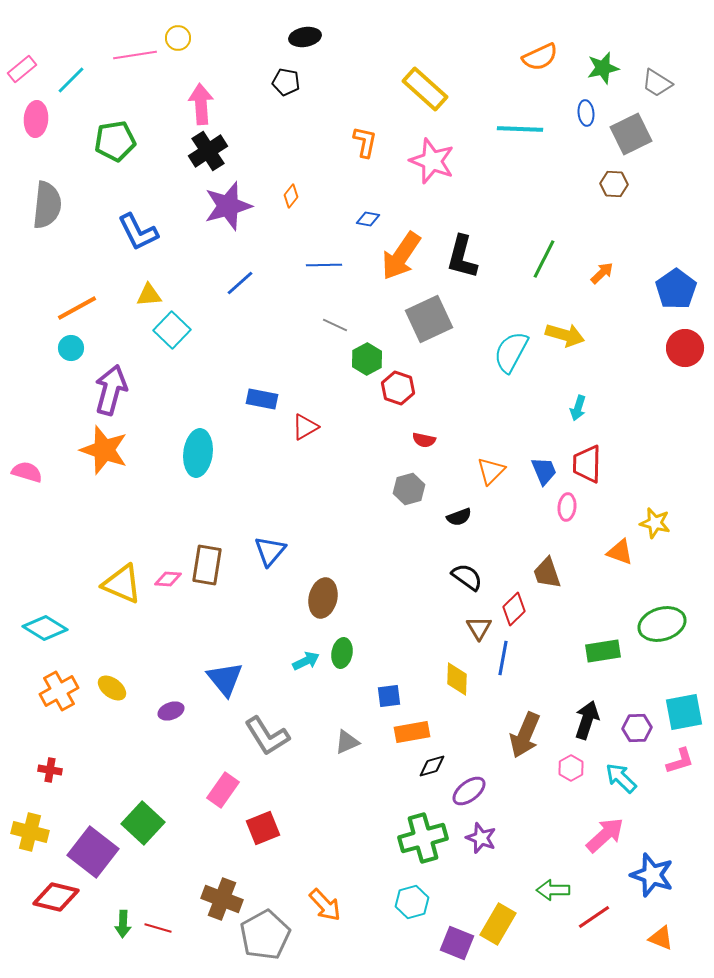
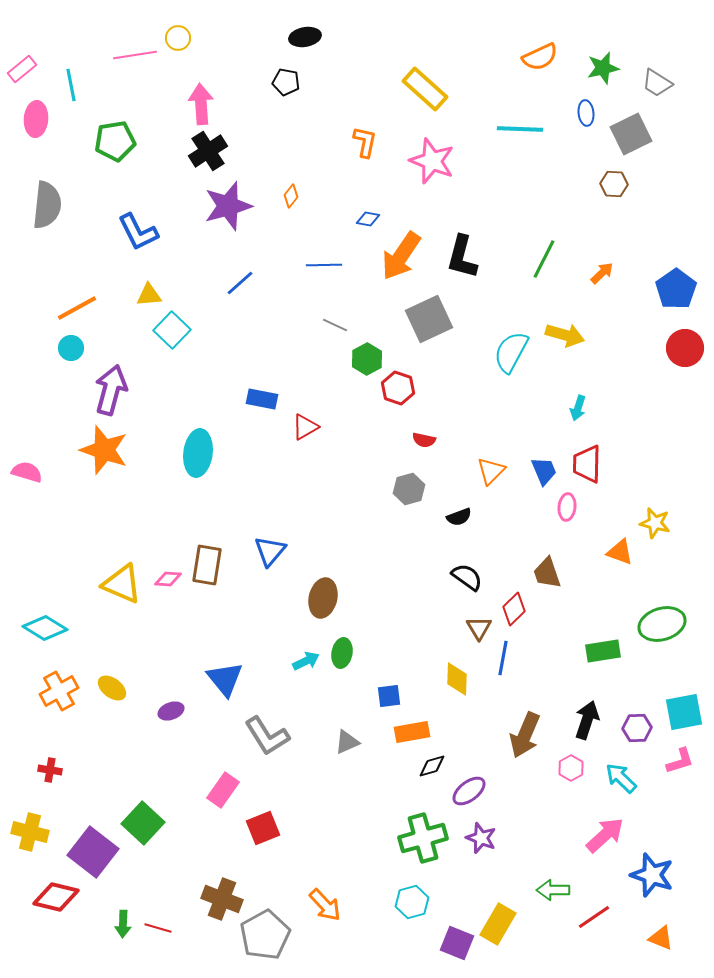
cyan line at (71, 80): moved 5 px down; rotated 56 degrees counterclockwise
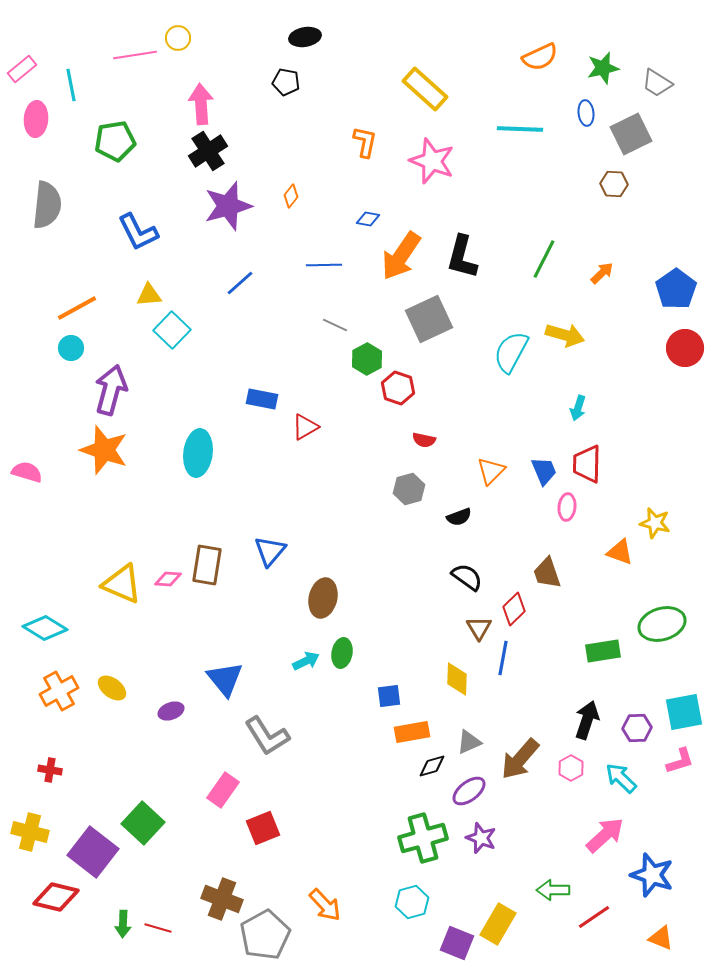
brown arrow at (525, 735): moved 5 px left, 24 px down; rotated 18 degrees clockwise
gray triangle at (347, 742): moved 122 px right
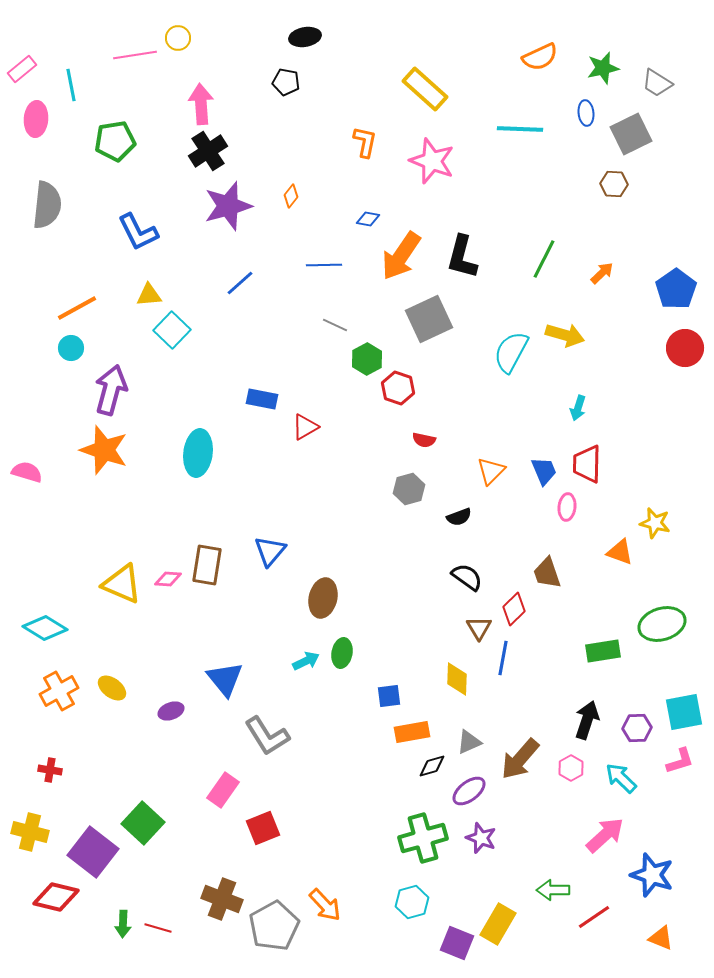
gray pentagon at (265, 935): moved 9 px right, 9 px up
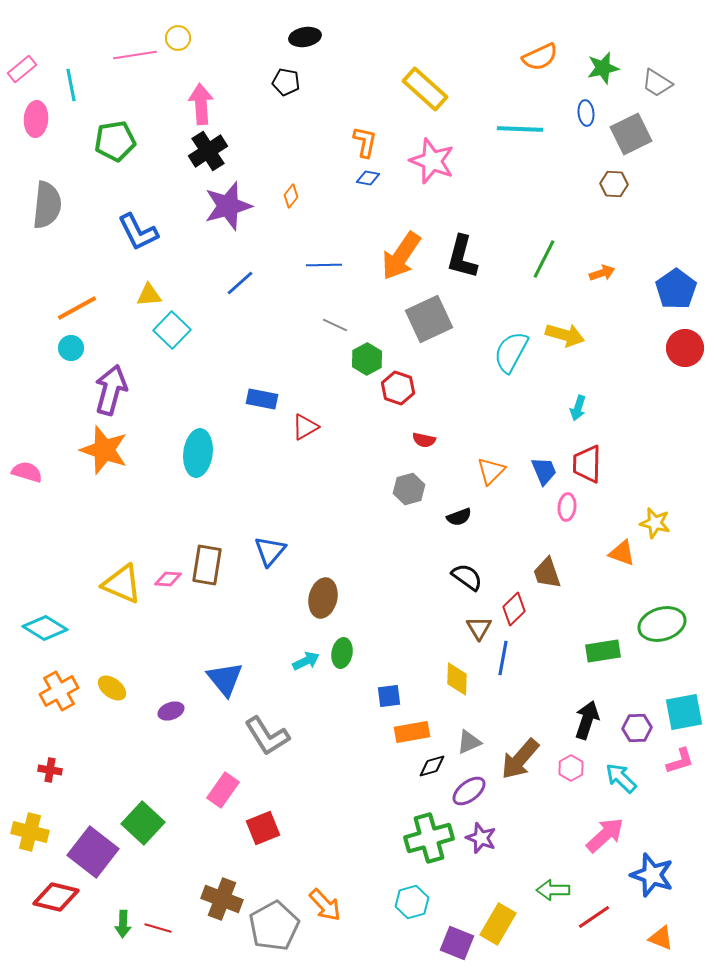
blue diamond at (368, 219): moved 41 px up
orange arrow at (602, 273): rotated 25 degrees clockwise
orange triangle at (620, 552): moved 2 px right, 1 px down
green cross at (423, 838): moved 6 px right
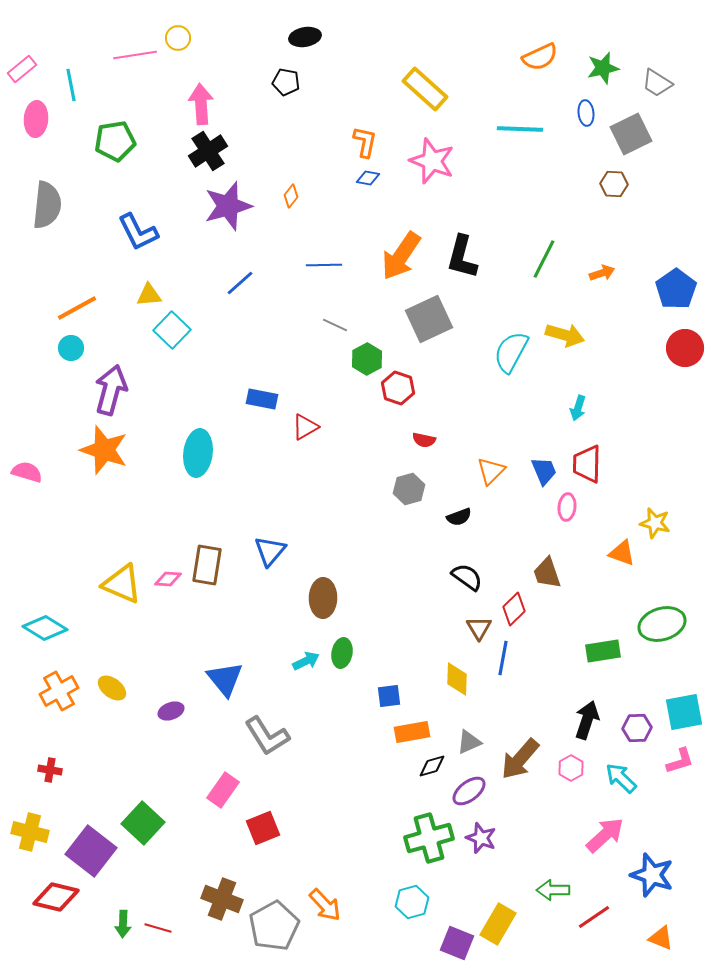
brown ellipse at (323, 598): rotated 12 degrees counterclockwise
purple square at (93, 852): moved 2 px left, 1 px up
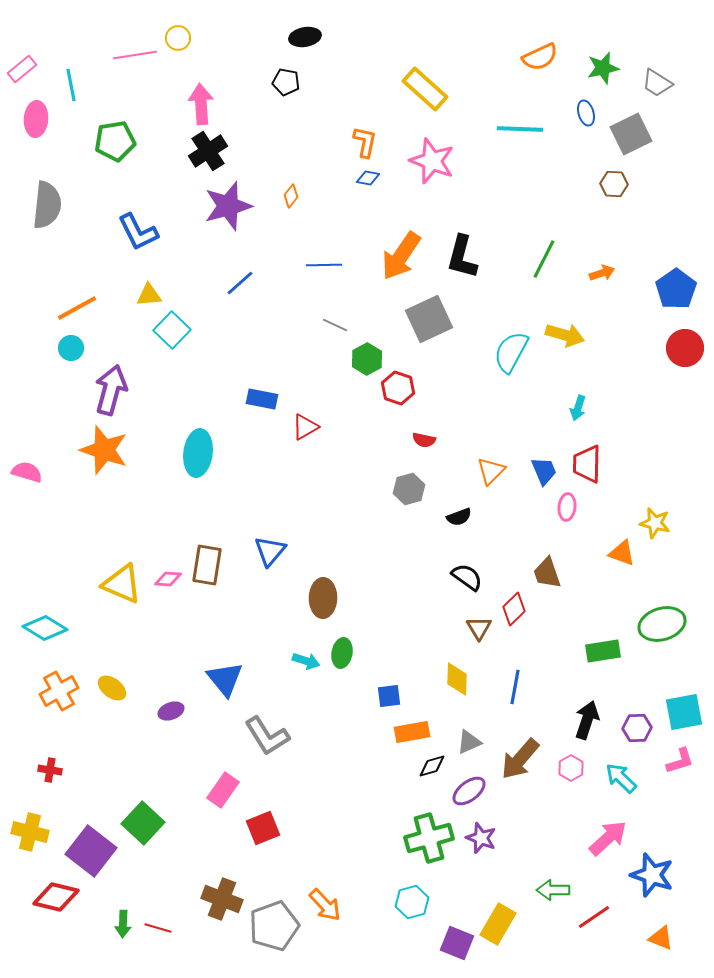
blue ellipse at (586, 113): rotated 10 degrees counterclockwise
blue line at (503, 658): moved 12 px right, 29 px down
cyan arrow at (306, 661): rotated 44 degrees clockwise
pink arrow at (605, 835): moved 3 px right, 3 px down
gray pentagon at (274, 926): rotated 9 degrees clockwise
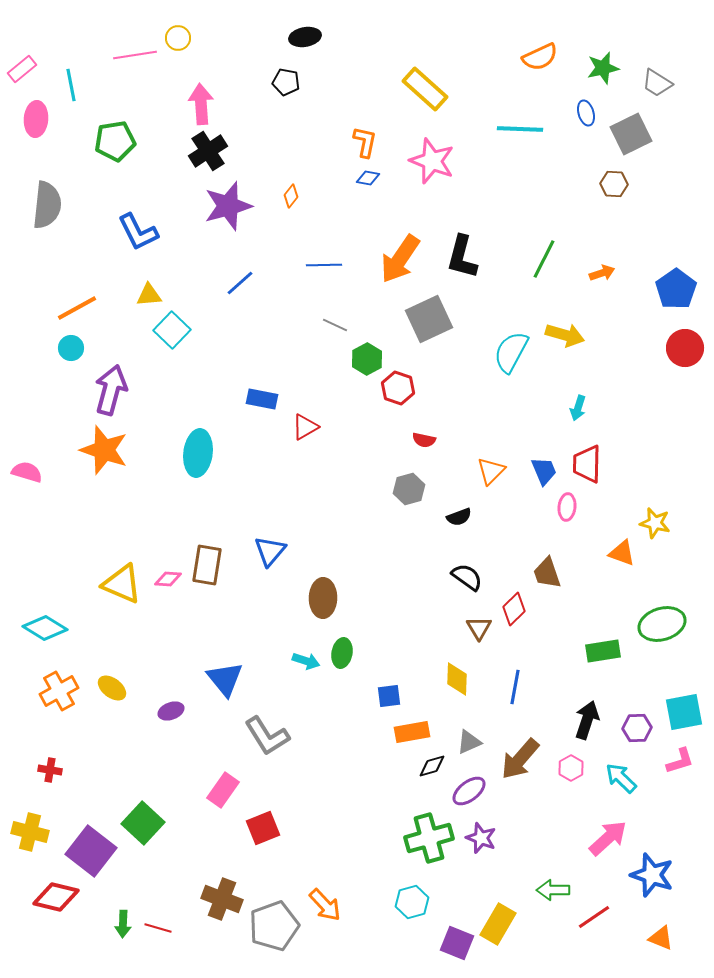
orange arrow at (401, 256): moved 1 px left, 3 px down
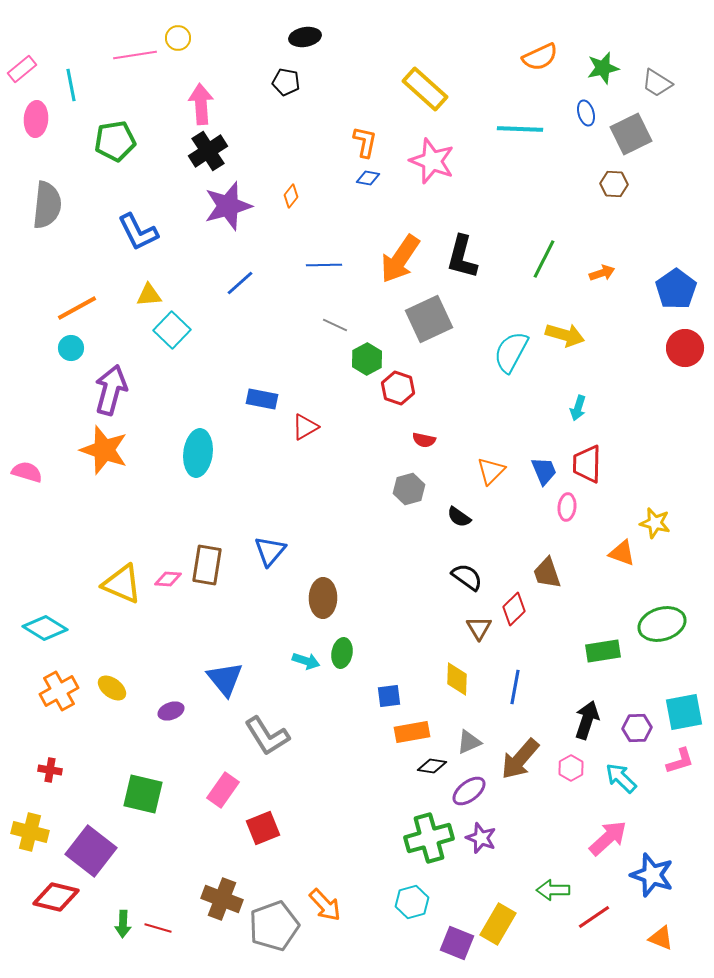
black semicircle at (459, 517): rotated 55 degrees clockwise
black diamond at (432, 766): rotated 24 degrees clockwise
green square at (143, 823): moved 29 px up; rotated 30 degrees counterclockwise
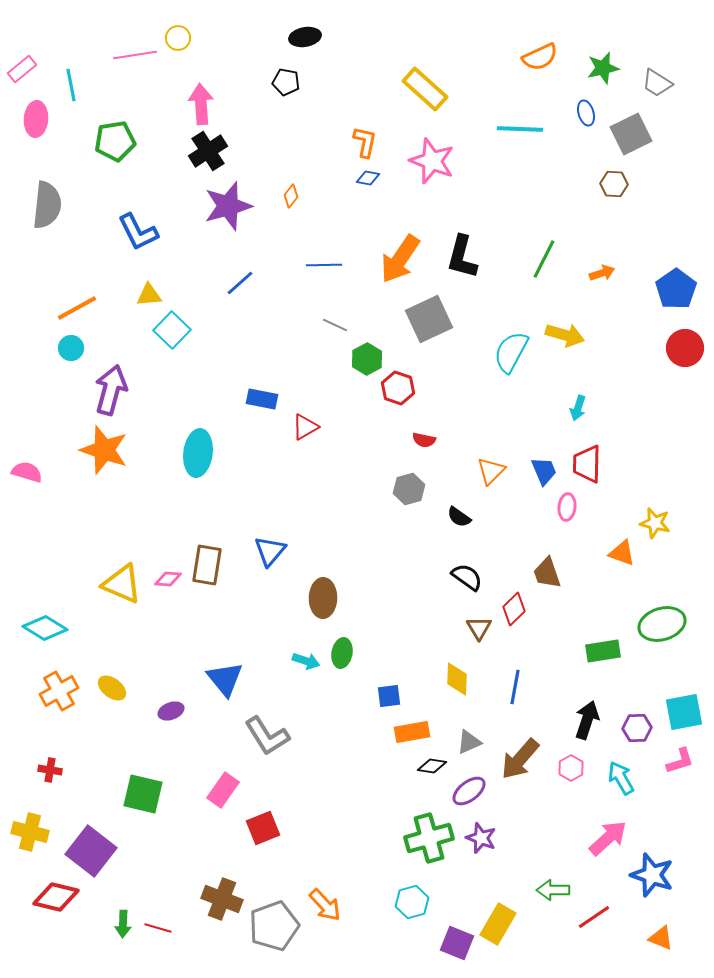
cyan arrow at (621, 778): rotated 16 degrees clockwise
